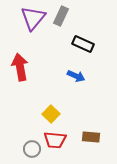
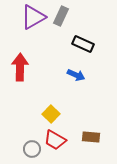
purple triangle: moved 1 px up; rotated 20 degrees clockwise
red arrow: rotated 12 degrees clockwise
blue arrow: moved 1 px up
red trapezoid: rotated 25 degrees clockwise
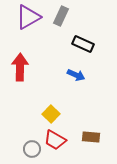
purple triangle: moved 5 px left
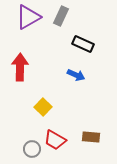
yellow square: moved 8 px left, 7 px up
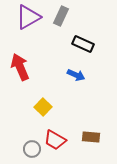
red arrow: rotated 24 degrees counterclockwise
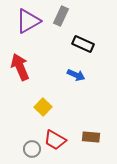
purple triangle: moved 4 px down
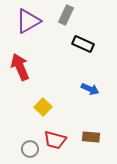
gray rectangle: moved 5 px right, 1 px up
blue arrow: moved 14 px right, 14 px down
red trapezoid: rotated 15 degrees counterclockwise
gray circle: moved 2 px left
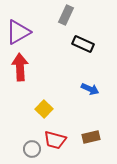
purple triangle: moved 10 px left, 11 px down
red arrow: rotated 20 degrees clockwise
yellow square: moved 1 px right, 2 px down
brown rectangle: rotated 18 degrees counterclockwise
gray circle: moved 2 px right
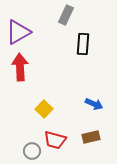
black rectangle: rotated 70 degrees clockwise
blue arrow: moved 4 px right, 15 px down
gray circle: moved 2 px down
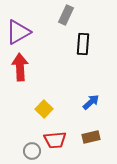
blue arrow: moved 3 px left, 2 px up; rotated 66 degrees counterclockwise
red trapezoid: rotated 20 degrees counterclockwise
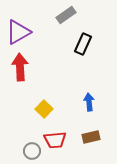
gray rectangle: rotated 30 degrees clockwise
black rectangle: rotated 20 degrees clockwise
blue arrow: moved 2 px left; rotated 54 degrees counterclockwise
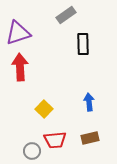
purple triangle: moved 1 px down; rotated 12 degrees clockwise
black rectangle: rotated 25 degrees counterclockwise
brown rectangle: moved 1 px left, 1 px down
